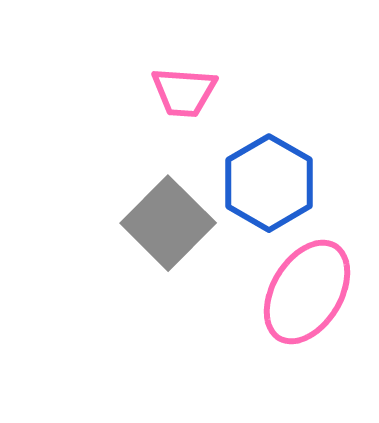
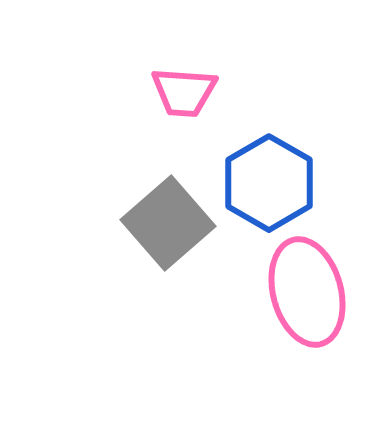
gray square: rotated 4 degrees clockwise
pink ellipse: rotated 46 degrees counterclockwise
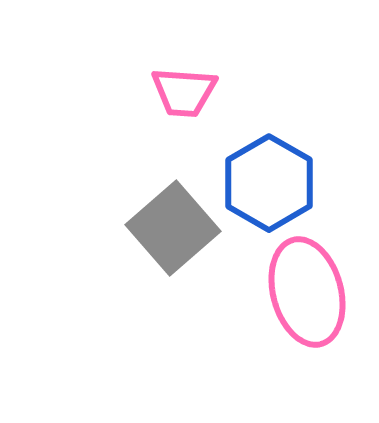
gray square: moved 5 px right, 5 px down
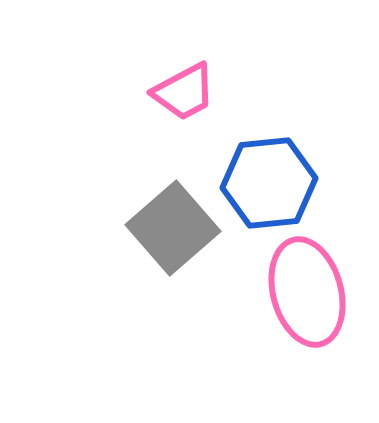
pink trapezoid: rotated 32 degrees counterclockwise
blue hexagon: rotated 24 degrees clockwise
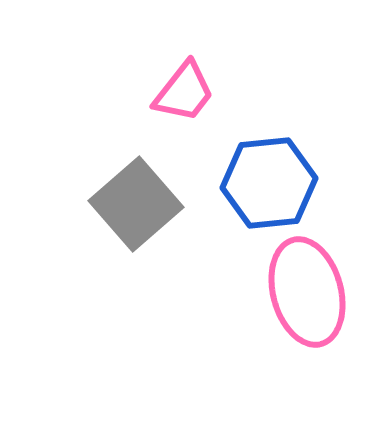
pink trapezoid: rotated 24 degrees counterclockwise
gray square: moved 37 px left, 24 px up
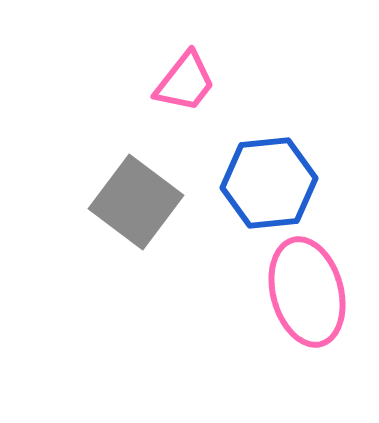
pink trapezoid: moved 1 px right, 10 px up
gray square: moved 2 px up; rotated 12 degrees counterclockwise
